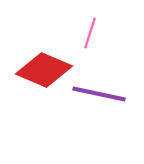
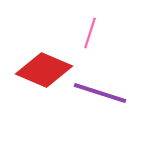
purple line: moved 1 px right, 1 px up; rotated 6 degrees clockwise
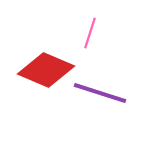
red diamond: moved 2 px right
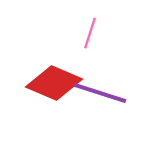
red diamond: moved 8 px right, 13 px down
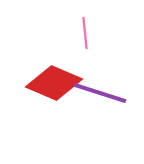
pink line: moved 5 px left; rotated 24 degrees counterclockwise
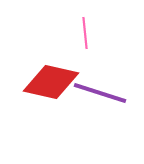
red diamond: moved 3 px left, 1 px up; rotated 10 degrees counterclockwise
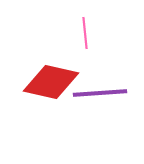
purple line: rotated 22 degrees counterclockwise
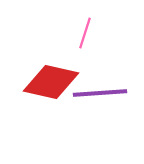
pink line: rotated 24 degrees clockwise
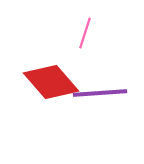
red diamond: rotated 36 degrees clockwise
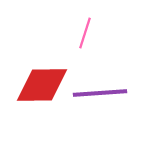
red diamond: moved 9 px left, 3 px down; rotated 50 degrees counterclockwise
